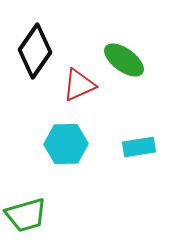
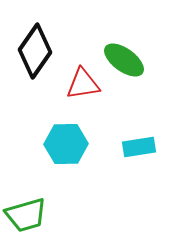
red triangle: moved 4 px right, 1 px up; rotated 15 degrees clockwise
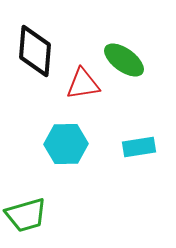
black diamond: rotated 30 degrees counterclockwise
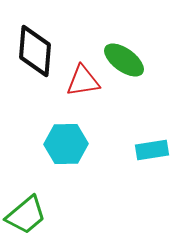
red triangle: moved 3 px up
cyan rectangle: moved 13 px right, 3 px down
green trapezoid: rotated 24 degrees counterclockwise
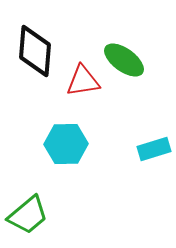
cyan rectangle: moved 2 px right, 1 px up; rotated 8 degrees counterclockwise
green trapezoid: moved 2 px right
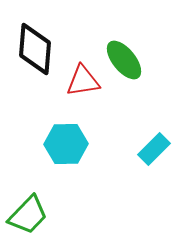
black diamond: moved 2 px up
green ellipse: rotated 15 degrees clockwise
cyan rectangle: rotated 28 degrees counterclockwise
green trapezoid: rotated 6 degrees counterclockwise
